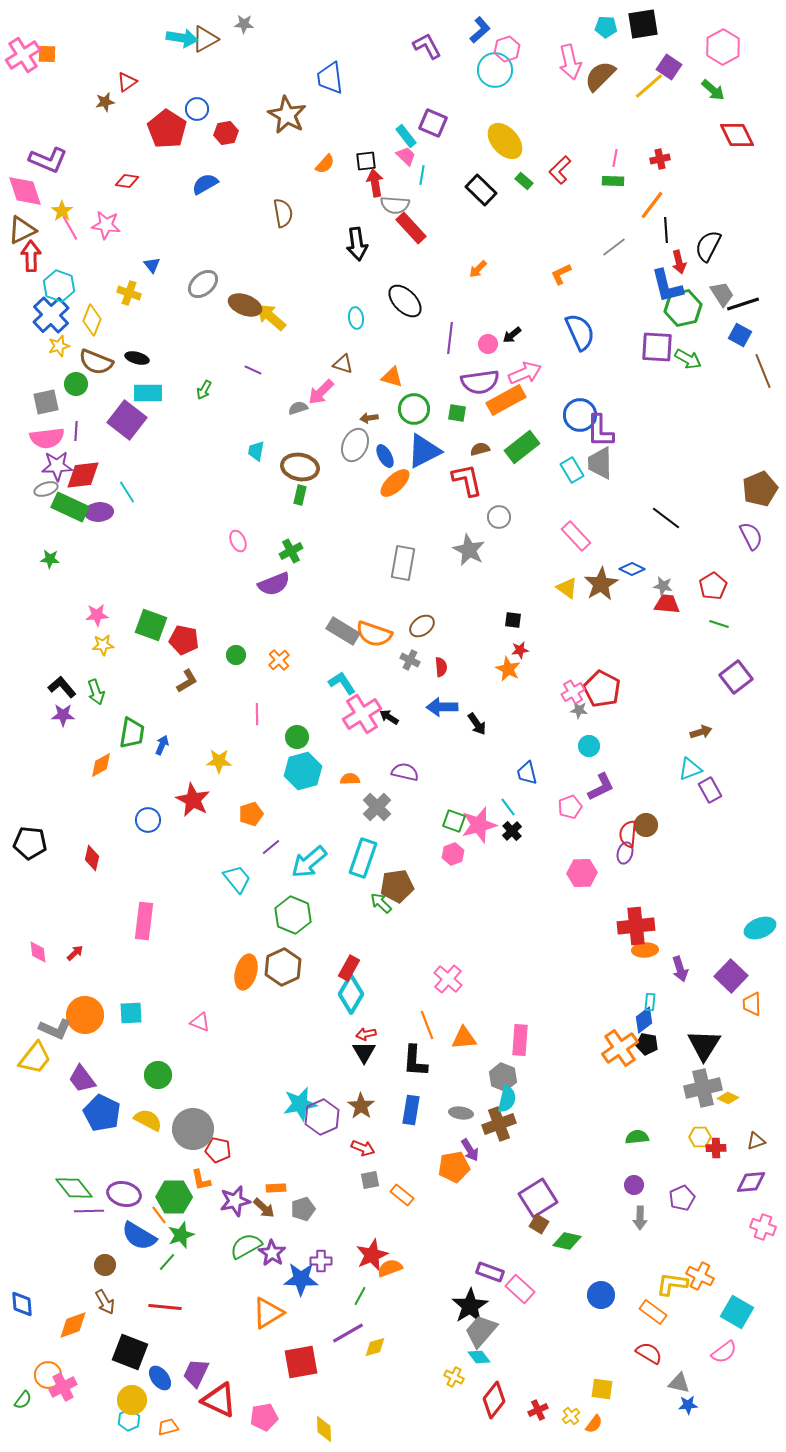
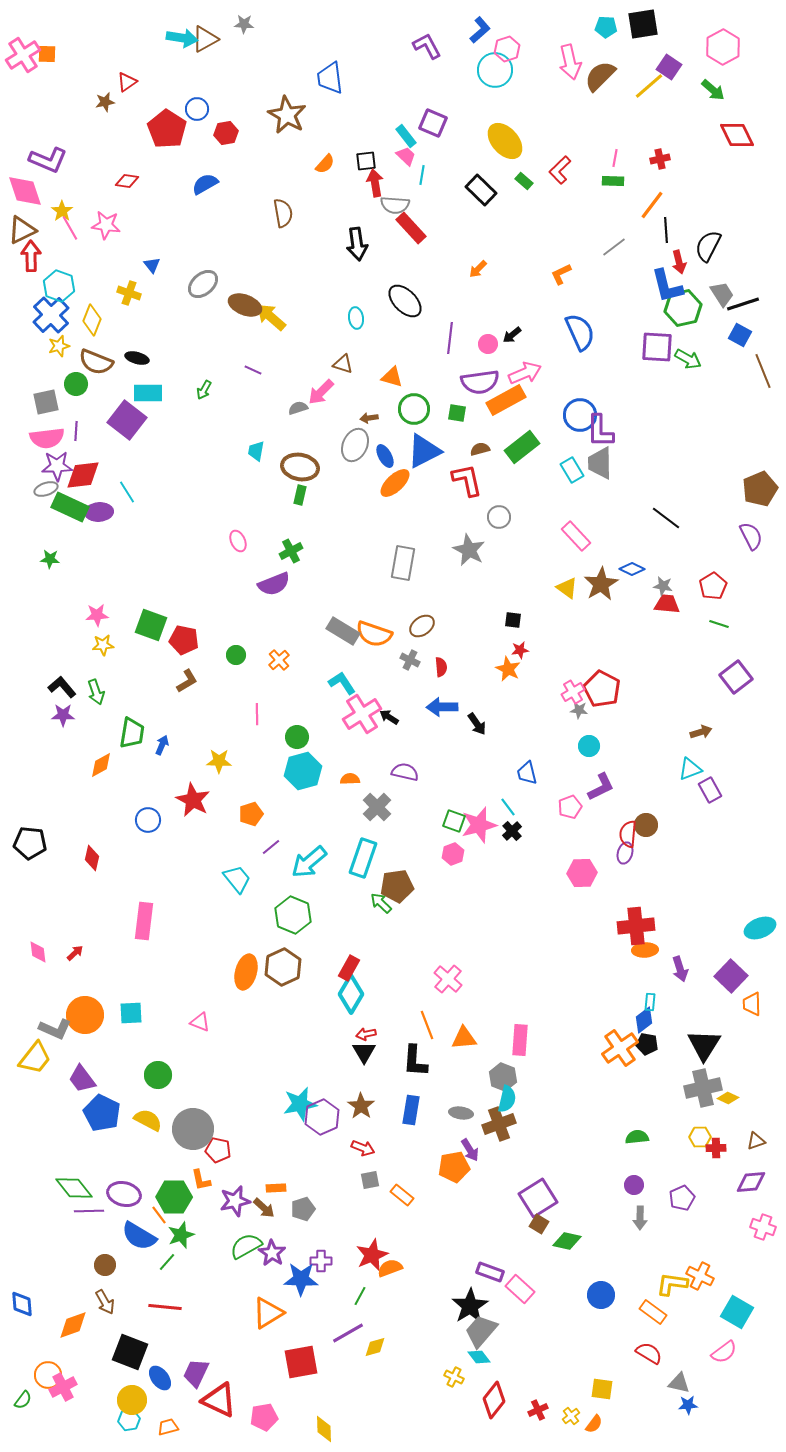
cyan hexagon at (129, 1420): rotated 15 degrees clockwise
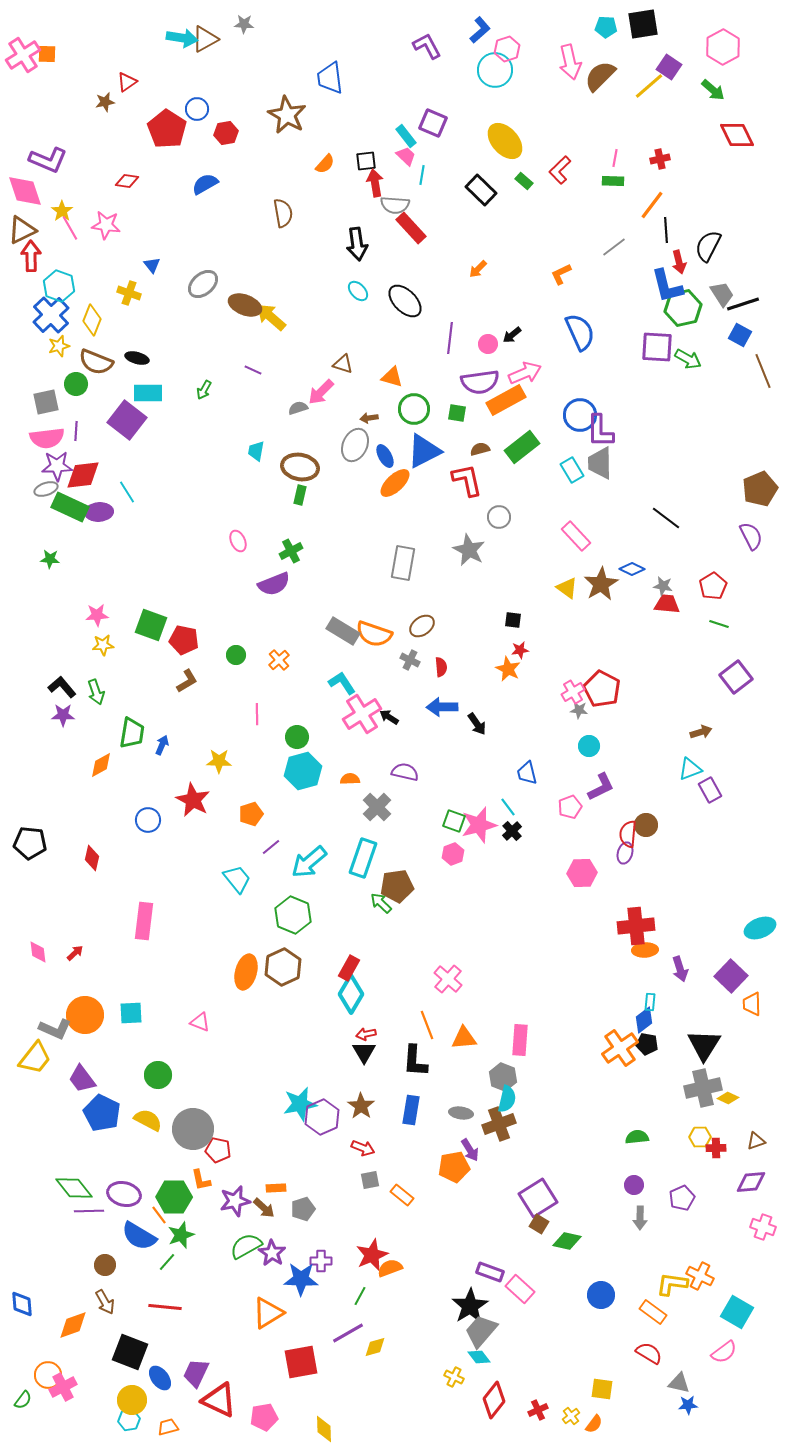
cyan ellipse at (356, 318): moved 2 px right, 27 px up; rotated 35 degrees counterclockwise
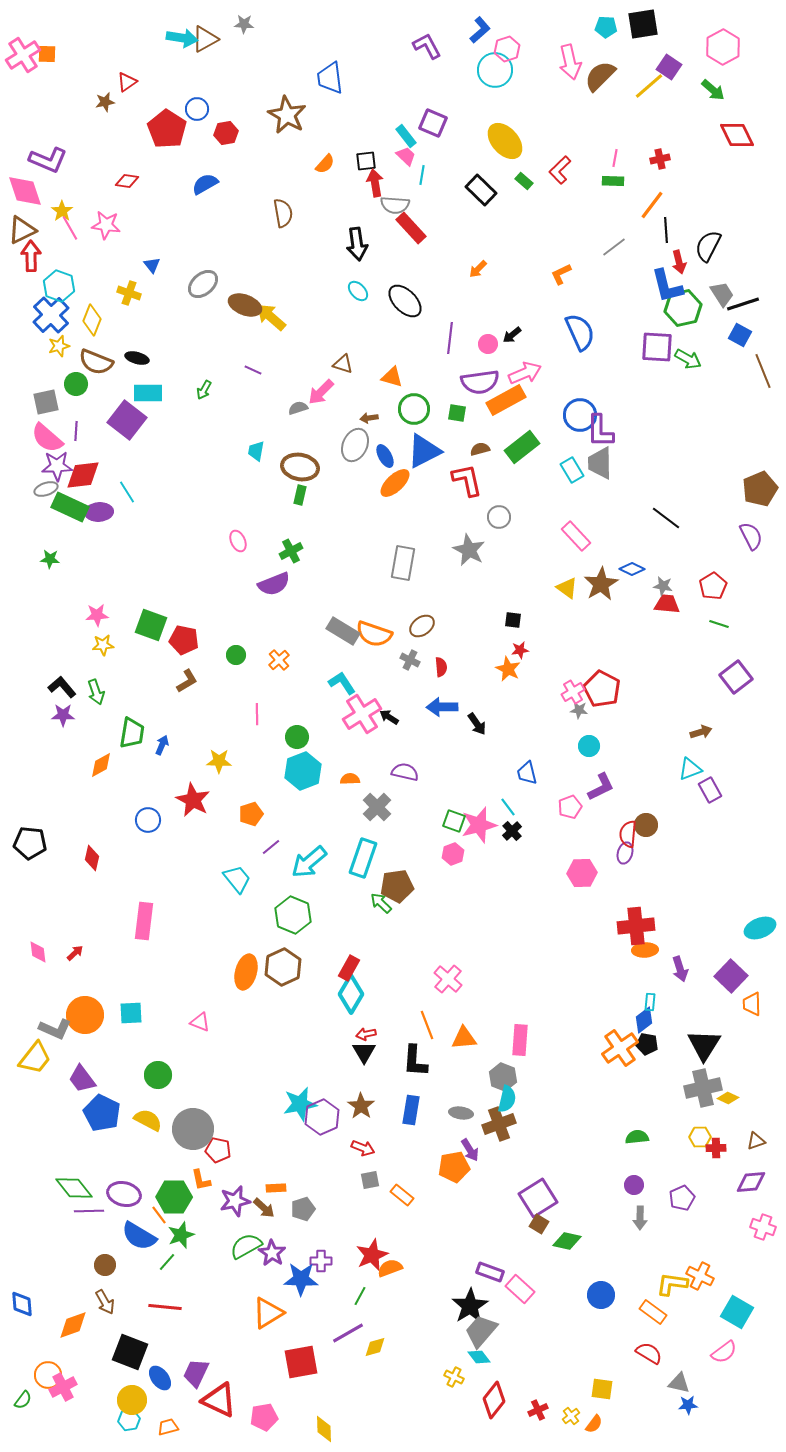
pink semicircle at (47, 438): rotated 48 degrees clockwise
cyan hexagon at (303, 771): rotated 6 degrees counterclockwise
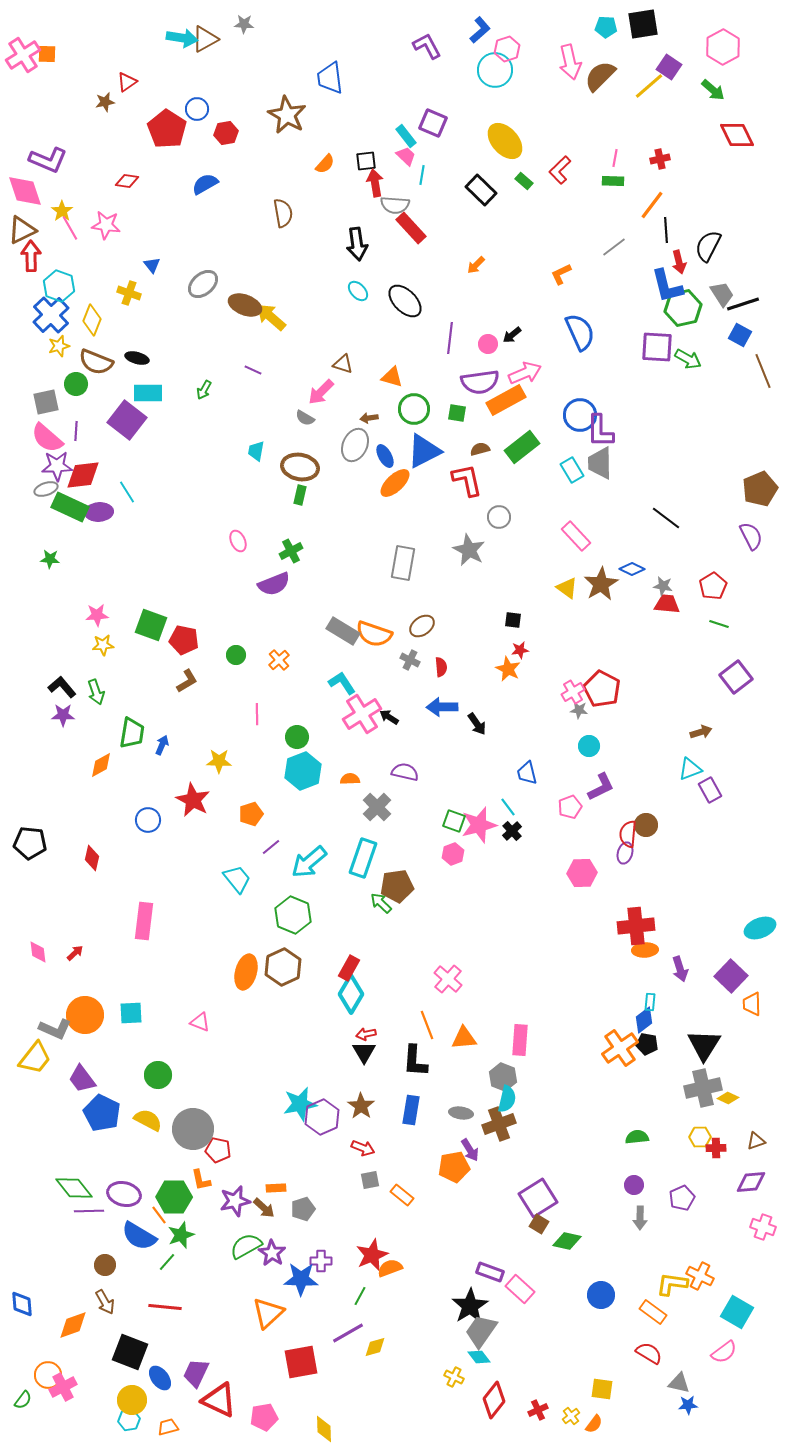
orange arrow at (478, 269): moved 2 px left, 4 px up
gray semicircle at (298, 408): moved 7 px right, 10 px down; rotated 132 degrees counterclockwise
orange triangle at (268, 1313): rotated 12 degrees counterclockwise
gray trapezoid at (481, 1331): rotated 6 degrees counterclockwise
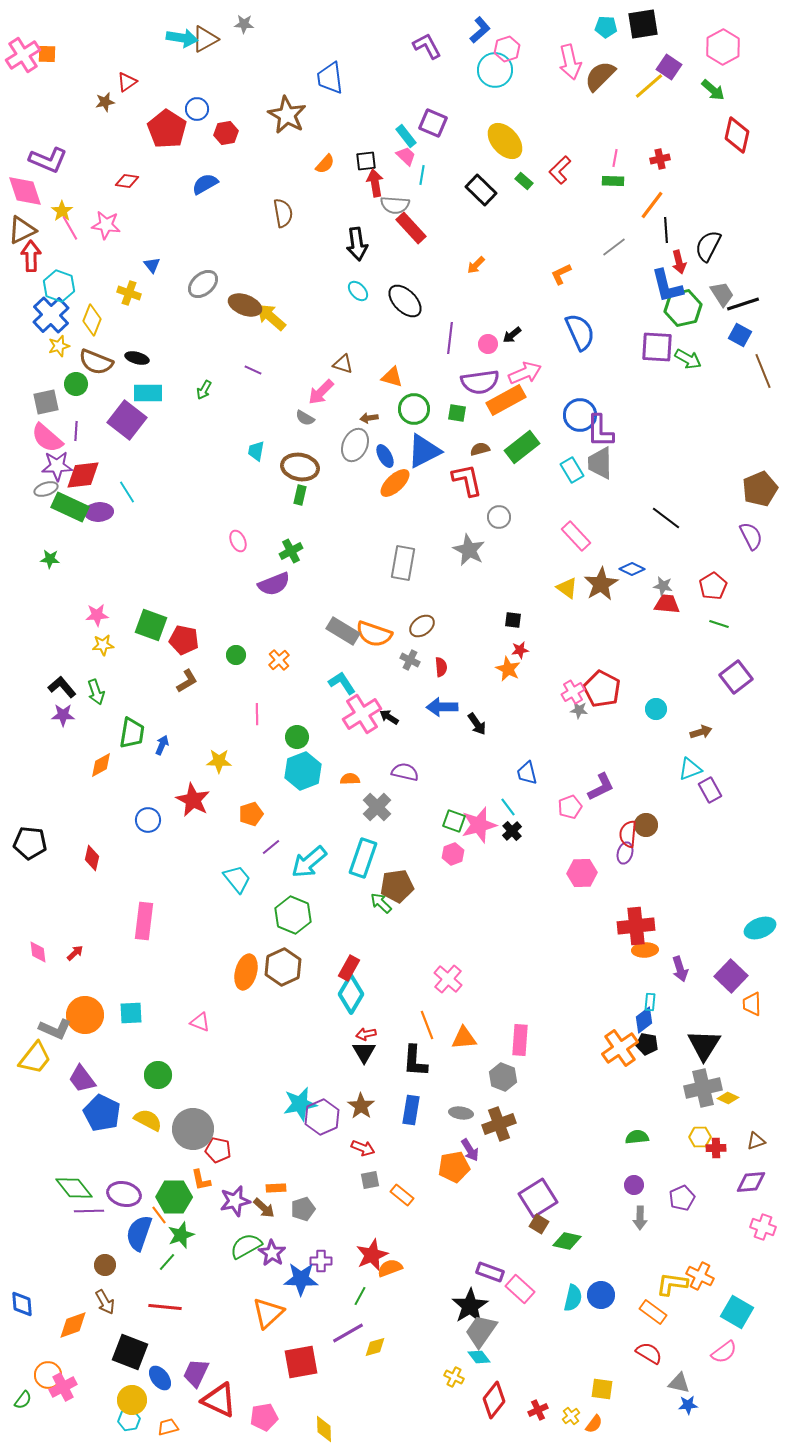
red diamond at (737, 135): rotated 39 degrees clockwise
cyan circle at (589, 746): moved 67 px right, 37 px up
cyan semicircle at (507, 1099): moved 66 px right, 199 px down
blue semicircle at (139, 1236): moved 3 px up; rotated 78 degrees clockwise
